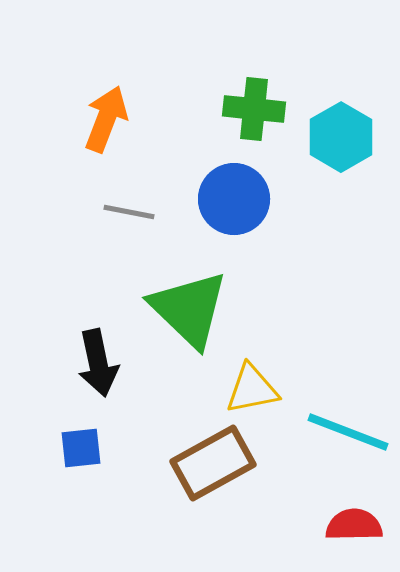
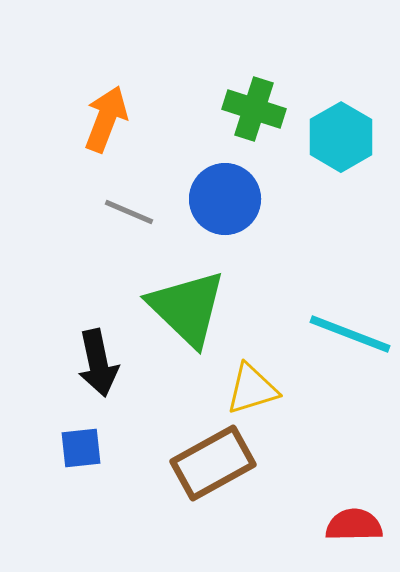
green cross: rotated 12 degrees clockwise
blue circle: moved 9 px left
gray line: rotated 12 degrees clockwise
green triangle: moved 2 px left, 1 px up
yellow triangle: rotated 6 degrees counterclockwise
cyan line: moved 2 px right, 98 px up
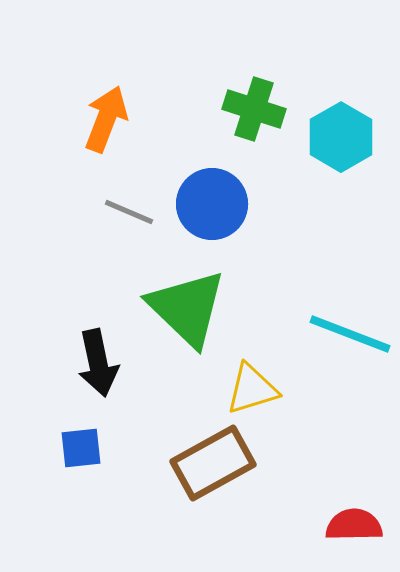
blue circle: moved 13 px left, 5 px down
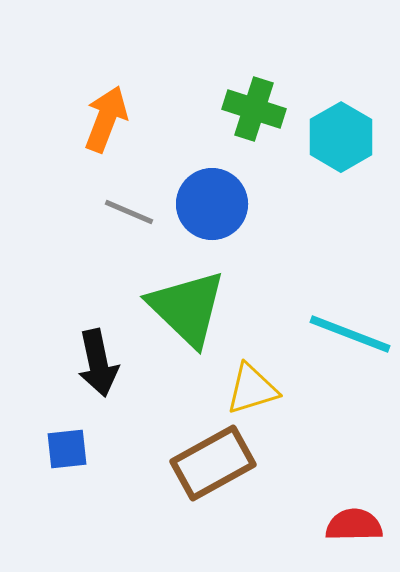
blue square: moved 14 px left, 1 px down
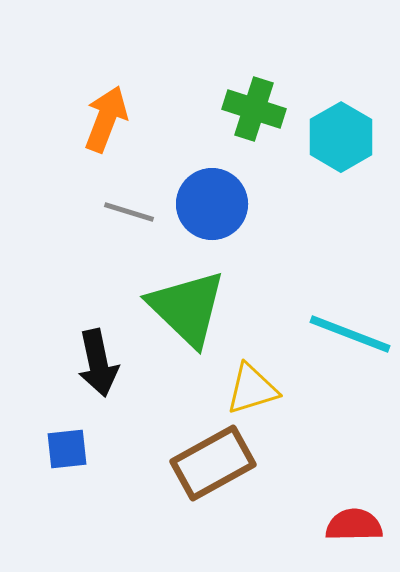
gray line: rotated 6 degrees counterclockwise
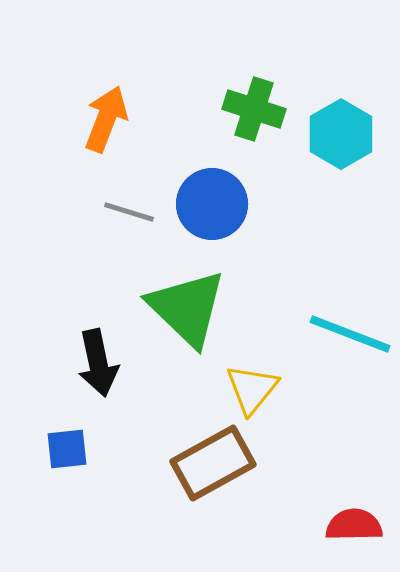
cyan hexagon: moved 3 px up
yellow triangle: rotated 34 degrees counterclockwise
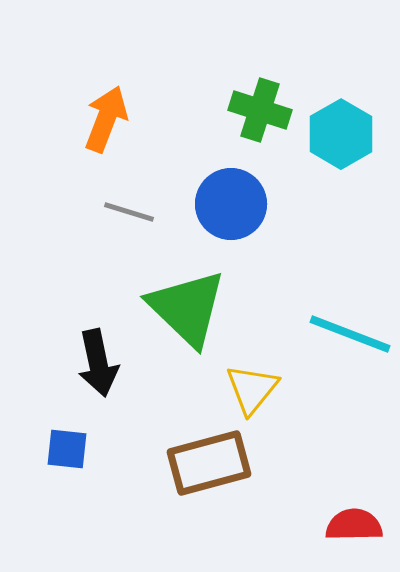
green cross: moved 6 px right, 1 px down
blue circle: moved 19 px right
blue square: rotated 12 degrees clockwise
brown rectangle: moved 4 px left; rotated 14 degrees clockwise
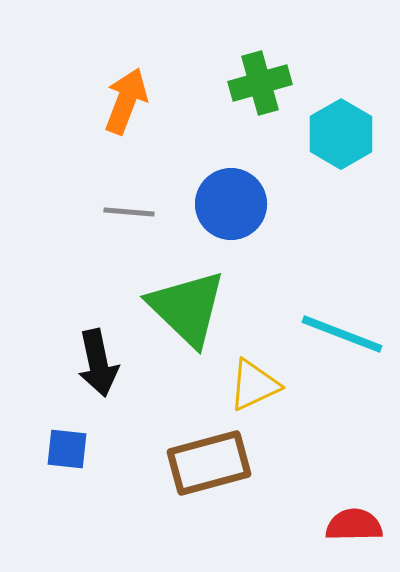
green cross: moved 27 px up; rotated 34 degrees counterclockwise
orange arrow: moved 20 px right, 18 px up
gray line: rotated 12 degrees counterclockwise
cyan line: moved 8 px left
yellow triangle: moved 2 px right, 4 px up; rotated 26 degrees clockwise
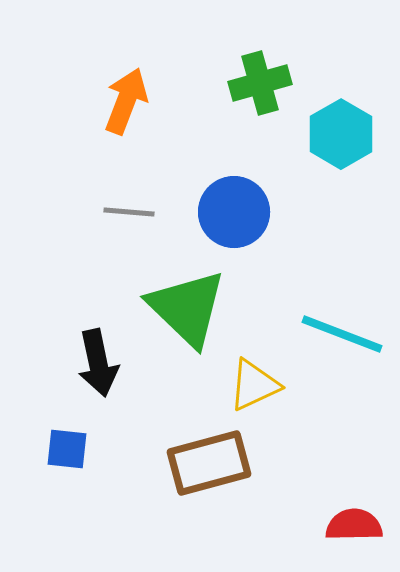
blue circle: moved 3 px right, 8 px down
